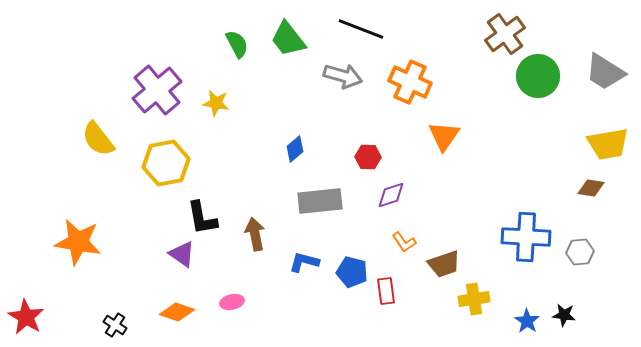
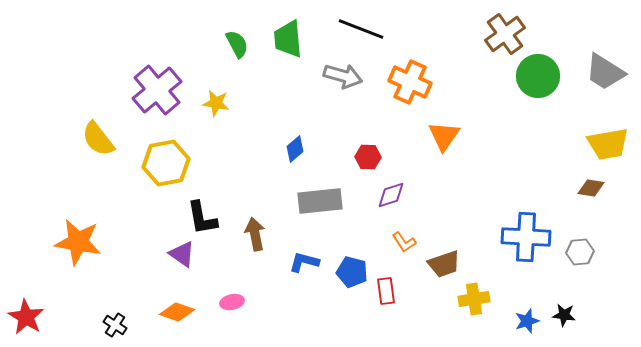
green trapezoid: rotated 33 degrees clockwise
blue star: rotated 20 degrees clockwise
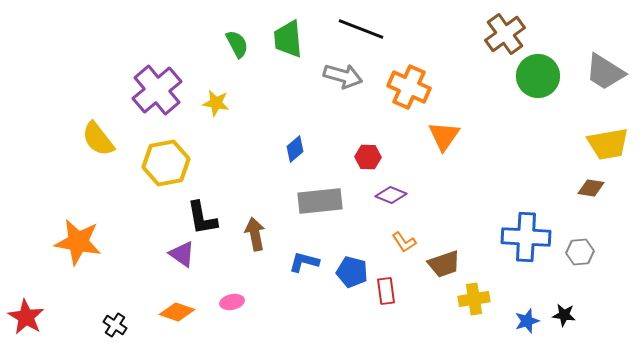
orange cross: moved 1 px left, 5 px down
purple diamond: rotated 40 degrees clockwise
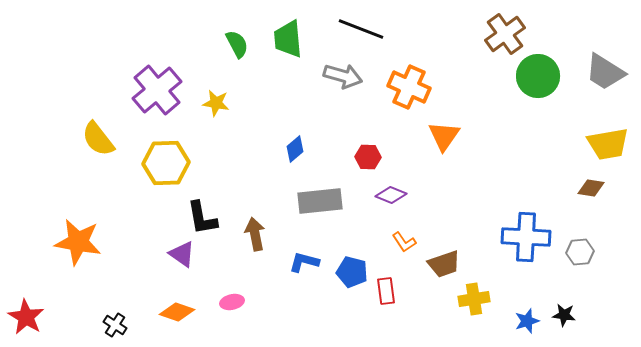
yellow hexagon: rotated 9 degrees clockwise
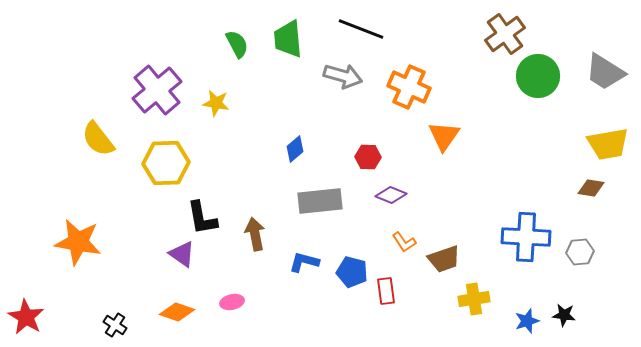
brown trapezoid: moved 5 px up
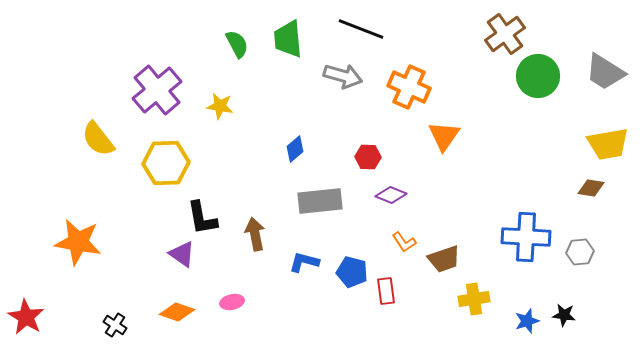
yellow star: moved 4 px right, 3 px down
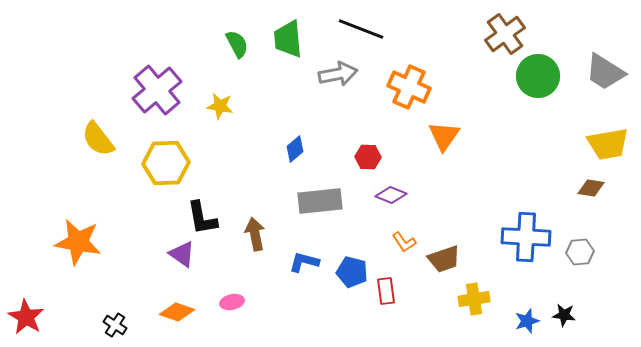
gray arrow: moved 5 px left, 2 px up; rotated 27 degrees counterclockwise
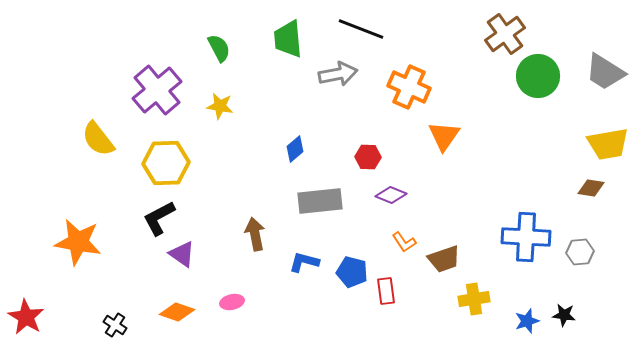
green semicircle: moved 18 px left, 4 px down
black L-shape: moved 43 px left; rotated 72 degrees clockwise
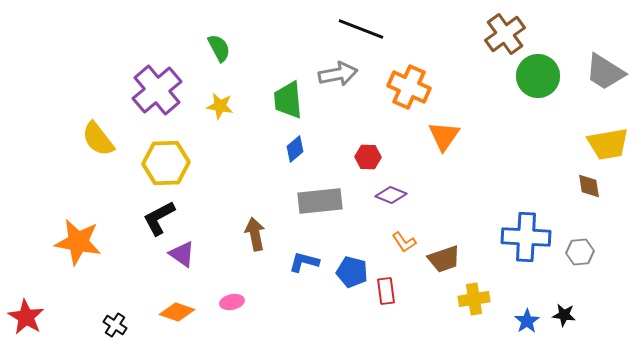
green trapezoid: moved 61 px down
brown diamond: moved 2 px left, 2 px up; rotated 72 degrees clockwise
blue star: rotated 15 degrees counterclockwise
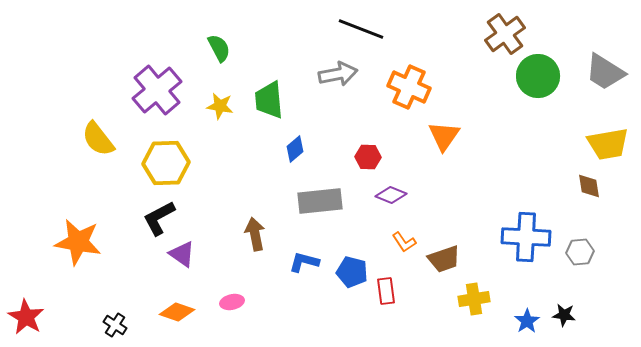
green trapezoid: moved 19 px left
